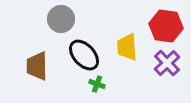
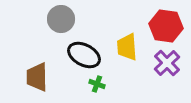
black ellipse: rotated 20 degrees counterclockwise
brown trapezoid: moved 11 px down
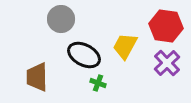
yellow trapezoid: moved 2 px left, 1 px up; rotated 32 degrees clockwise
green cross: moved 1 px right, 1 px up
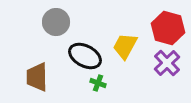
gray circle: moved 5 px left, 3 px down
red hexagon: moved 2 px right, 2 px down; rotated 8 degrees clockwise
black ellipse: moved 1 px right, 1 px down
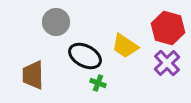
yellow trapezoid: rotated 84 degrees counterclockwise
brown trapezoid: moved 4 px left, 2 px up
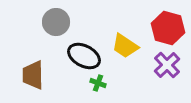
black ellipse: moved 1 px left
purple cross: moved 2 px down
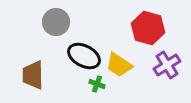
red hexagon: moved 20 px left
yellow trapezoid: moved 6 px left, 19 px down
purple cross: rotated 12 degrees clockwise
green cross: moved 1 px left, 1 px down
